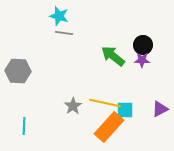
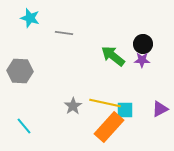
cyan star: moved 29 px left, 2 px down
black circle: moved 1 px up
gray hexagon: moved 2 px right
cyan line: rotated 42 degrees counterclockwise
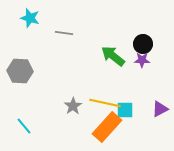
orange rectangle: moved 2 px left
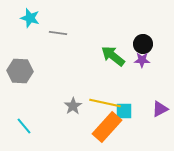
gray line: moved 6 px left
cyan square: moved 1 px left, 1 px down
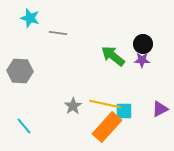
yellow line: moved 1 px down
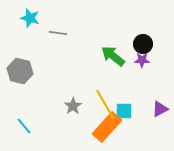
gray hexagon: rotated 10 degrees clockwise
yellow line: rotated 48 degrees clockwise
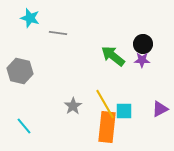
orange rectangle: rotated 36 degrees counterclockwise
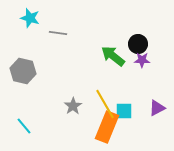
black circle: moved 5 px left
gray hexagon: moved 3 px right
purple triangle: moved 3 px left, 1 px up
orange rectangle: rotated 16 degrees clockwise
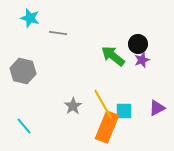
purple star: rotated 21 degrees counterclockwise
yellow line: moved 2 px left
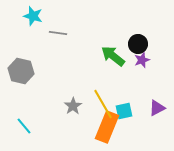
cyan star: moved 3 px right, 2 px up
gray hexagon: moved 2 px left
cyan square: rotated 12 degrees counterclockwise
